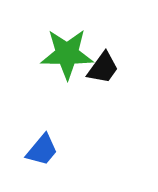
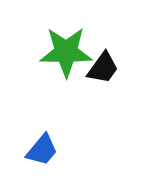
green star: moved 1 px left, 2 px up
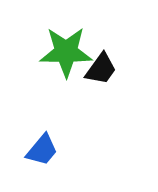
black trapezoid: moved 2 px left, 1 px down
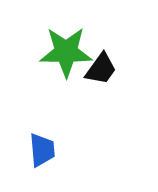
blue trapezoid: rotated 45 degrees counterclockwise
